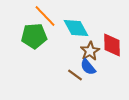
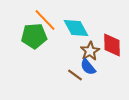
orange line: moved 4 px down
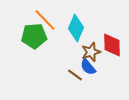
cyan diamond: rotated 52 degrees clockwise
brown star: moved 1 px right, 1 px down; rotated 12 degrees clockwise
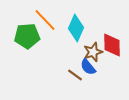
green pentagon: moved 7 px left
brown star: moved 2 px right
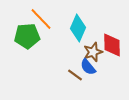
orange line: moved 4 px left, 1 px up
cyan diamond: moved 2 px right
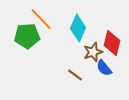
red diamond: moved 2 px up; rotated 15 degrees clockwise
blue semicircle: moved 16 px right, 1 px down
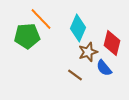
brown star: moved 5 px left
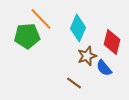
red diamond: moved 1 px up
brown star: moved 1 px left, 4 px down
brown line: moved 1 px left, 8 px down
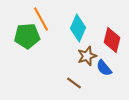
orange line: rotated 15 degrees clockwise
red diamond: moved 2 px up
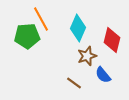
blue semicircle: moved 1 px left, 7 px down
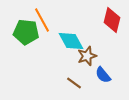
orange line: moved 1 px right, 1 px down
cyan diamond: moved 7 px left, 13 px down; rotated 52 degrees counterclockwise
green pentagon: moved 1 px left, 4 px up; rotated 10 degrees clockwise
red diamond: moved 20 px up
